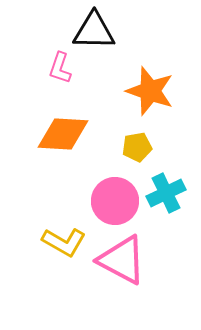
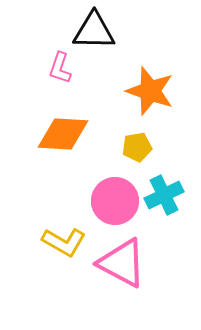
cyan cross: moved 2 px left, 2 px down
pink triangle: moved 3 px down
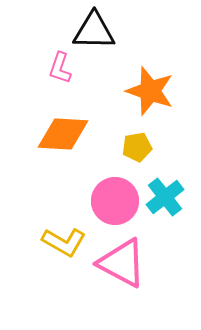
cyan cross: moved 1 px right, 2 px down; rotated 12 degrees counterclockwise
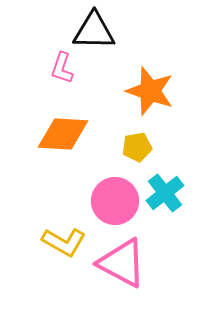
pink L-shape: moved 2 px right
cyan cross: moved 4 px up
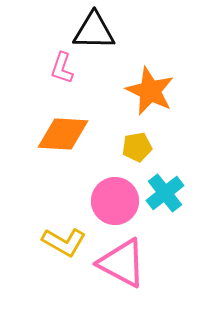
orange star: rotated 6 degrees clockwise
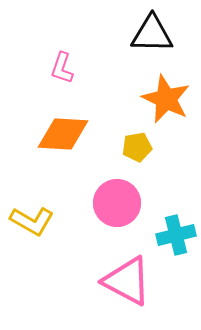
black triangle: moved 58 px right, 3 px down
orange star: moved 16 px right, 8 px down
cyan cross: moved 11 px right, 42 px down; rotated 24 degrees clockwise
pink circle: moved 2 px right, 2 px down
yellow L-shape: moved 32 px left, 21 px up
pink triangle: moved 5 px right, 18 px down
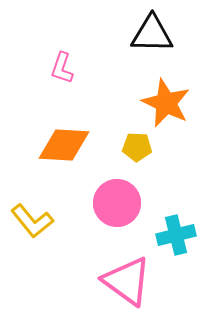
orange star: moved 4 px down
orange diamond: moved 1 px right, 11 px down
yellow pentagon: rotated 12 degrees clockwise
yellow L-shape: rotated 21 degrees clockwise
pink triangle: rotated 8 degrees clockwise
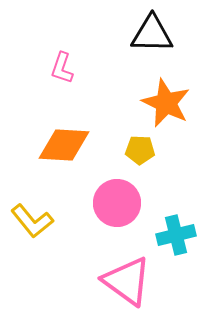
yellow pentagon: moved 3 px right, 3 px down
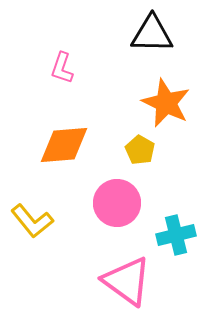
orange diamond: rotated 8 degrees counterclockwise
yellow pentagon: rotated 28 degrees clockwise
